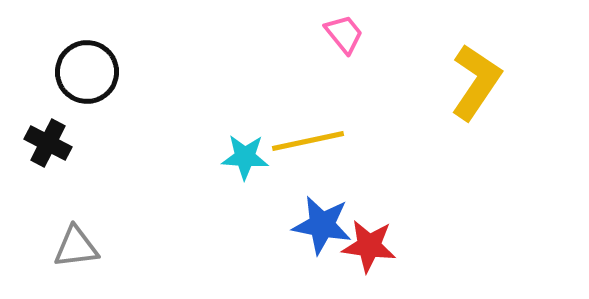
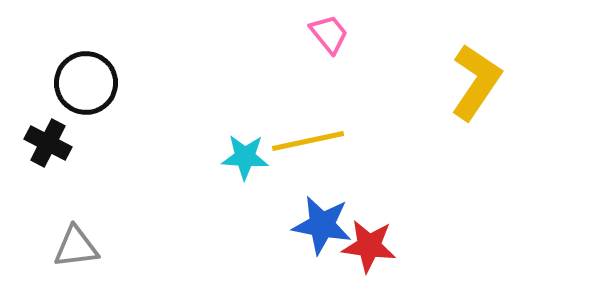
pink trapezoid: moved 15 px left
black circle: moved 1 px left, 11 px down
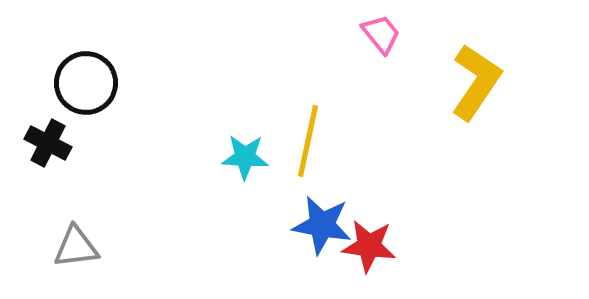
pink trapezoid: moved 52 px right
yellow line: rotated 66 degrees counterclockwise
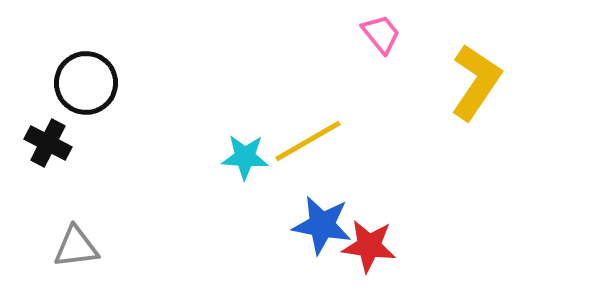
yellow line: rotated 48 degrees clockwise
